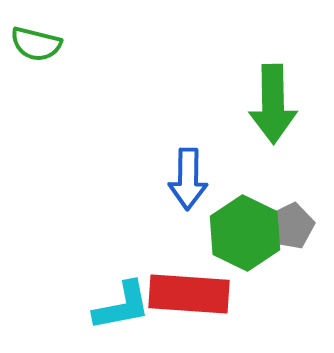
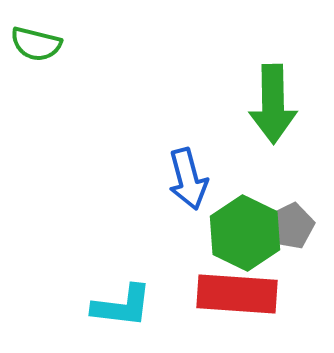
blue arrow: rotated 16 degrees counterclockwise
red rectangle: moved 48 px right
cyan L-shape: rotated 18 degrees clockwise
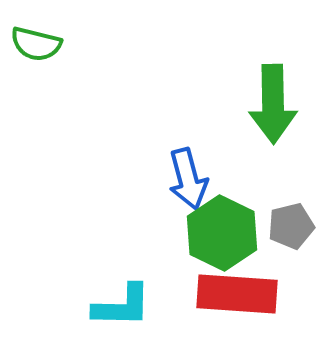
gray pentagon: rotated 12 degrees clockwise
green hexagon: moved 23 px left
cyan L-shape: rotated 6 degrees counterclockwise
